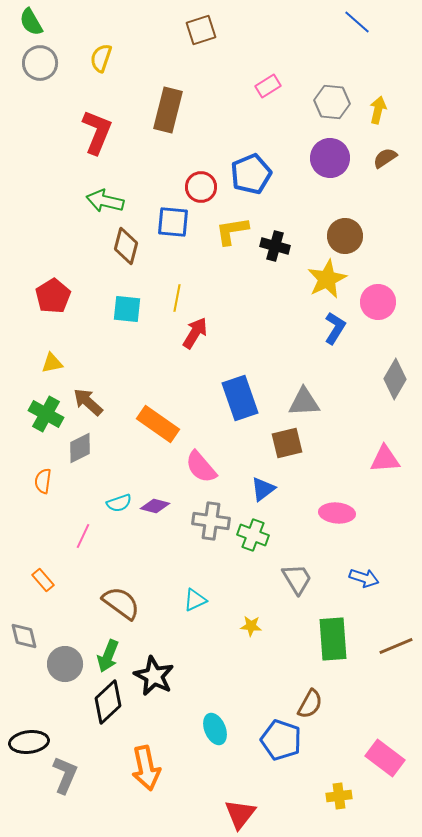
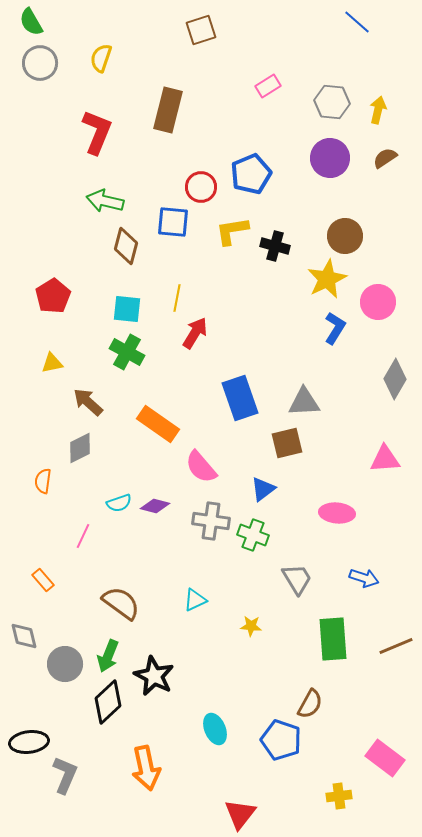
green cross at (46, 414): moved 81 px right, 62 px up
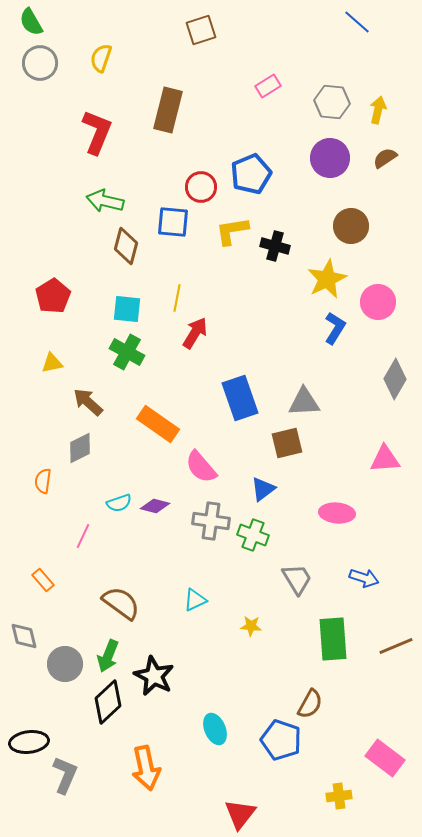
brown circle at (345, 236): moved 6 px right, 10 px up
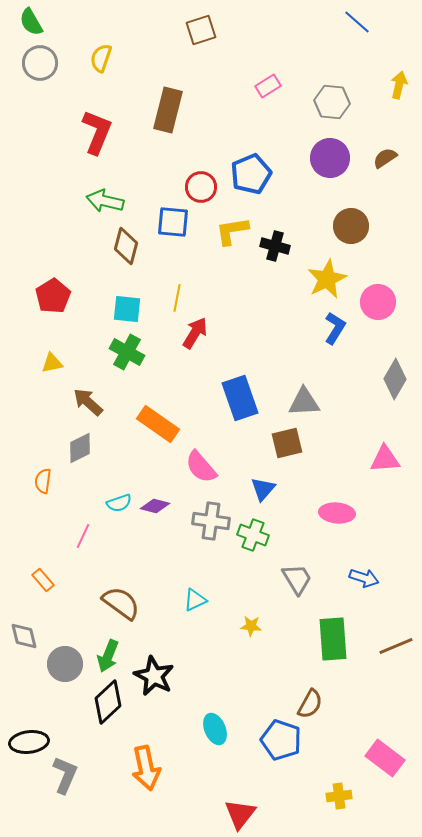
yellow arrow at (378, 110): moved 21 px right, 25 px up
blue triangle at (263, 489): rotated 12 degrees counterclockwise
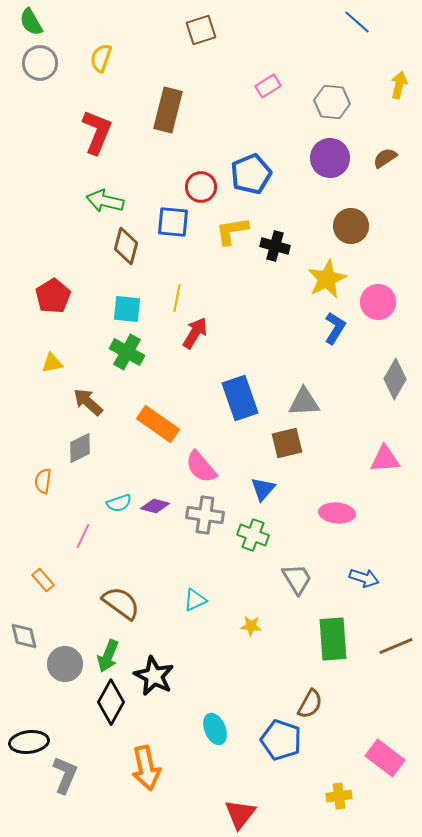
gray cross at (211, 521): moved 6 px left, 6 px up
black diamond at (108, 702): moved 3 px right; rotated 18 degrees counterclockwise
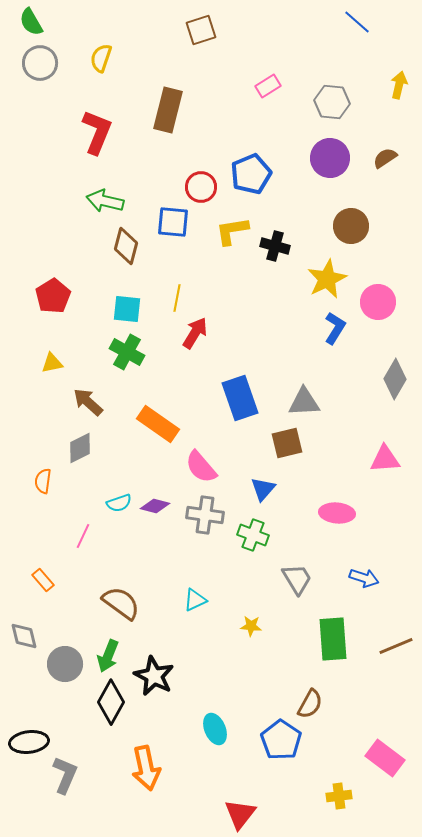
blue pentagon at (281, 740): rotated 15 degrees clockwise
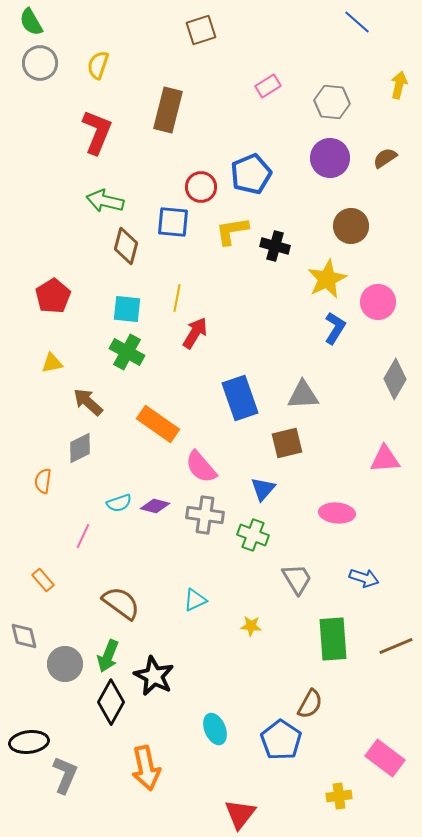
yellow semicircle at (101, 58): moved 3 px left, 7 px down
gray triangle at (304, 402): moved 1 px left, 7 px up
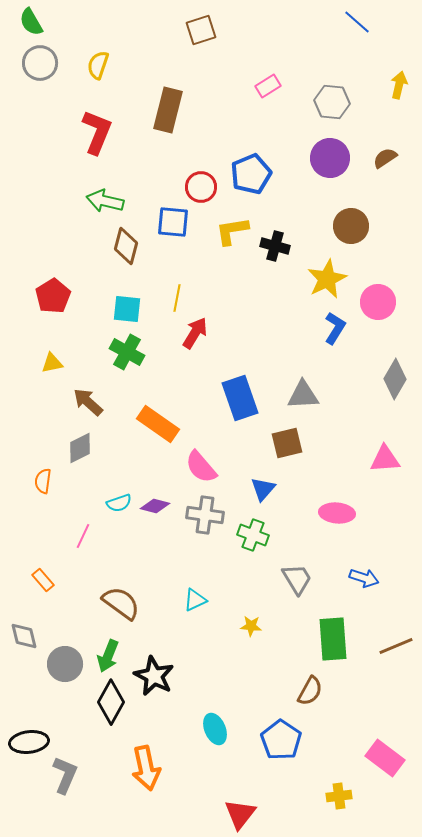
brown semicircle at (310, 704): moved 13 px up
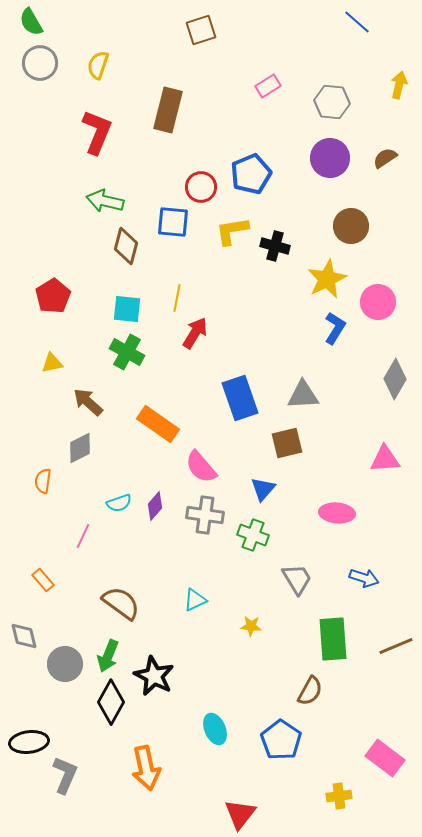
purple diamond at (155, 506): rotated 64 degrees counterclockwise
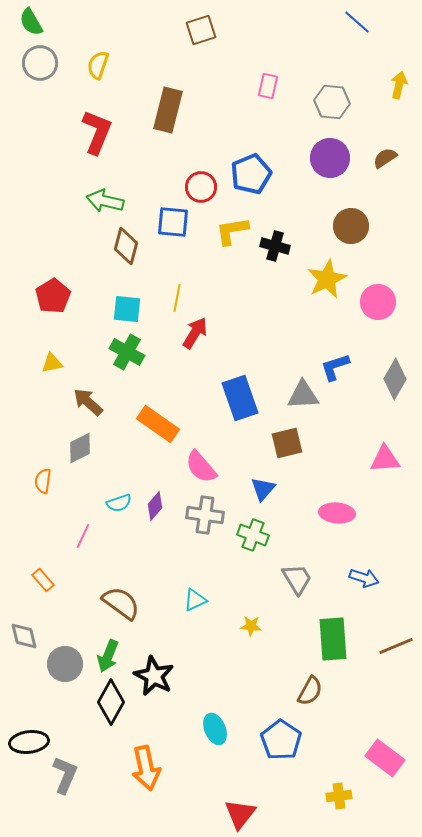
pink rectangle at (268, 86): rotated 45 degrees counterclockwise
blue L-shape at (335, 328): moved 39 px down; rotated 140 degrees counterclockwise
